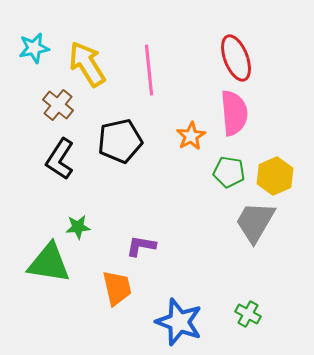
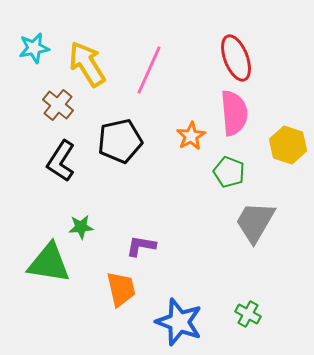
pink line: rotated 30 degrees clockwise
black L-shape: moved 1 px right, 2 px down
green pentagon: rotated 12 degrees clockwise
yellow hexagon: moved 13 px right, 31 px up; rotated 18 degrees counterclockwise
green star: moved 3 px right
orange trapezoid: moved 4 px right, 1 px down
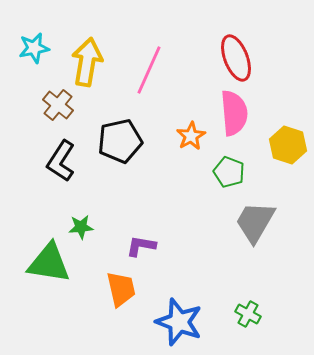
yellow arrow: moved 2 px up; rotated 42 degrees clockwise
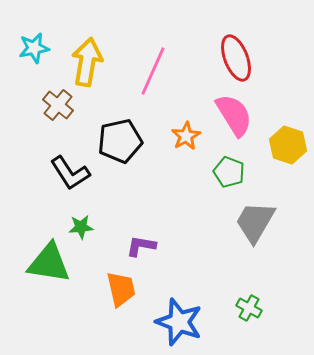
pink line: moved 4 px right, 1 px down
pink semicircle: moved 2 px down; rotated 27 degrees counterclockwise
orange star: moved 5 px left
black L-shape: moved 9 px right, 12 px down; rotated 66 degrees counterclockwise
green cross: moved 1 px right, 6 px up
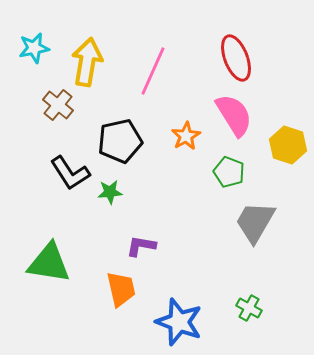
green star: moved 29 px right, 35 px up
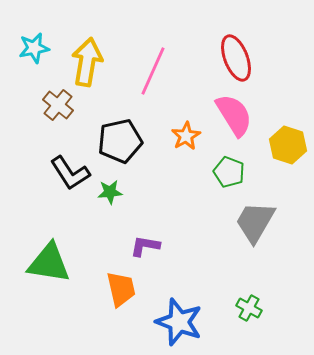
purple L-shape: moved 4 px right
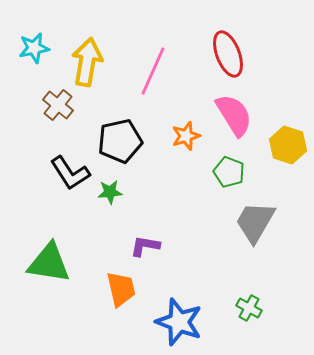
red ellipse: moved 8 px left, 4 px up
orange star: rotated 12 degrees clockwise
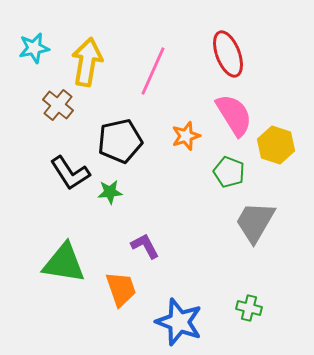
yellow hexagon: moved 12 px left
purple L-shape: rotated 52 degrees clockwise
green triangle: moved 15 px right
orange trapezoid: rotated 6 degrees counterclockwise
green cross: rotated 15 degrees counterclockwise
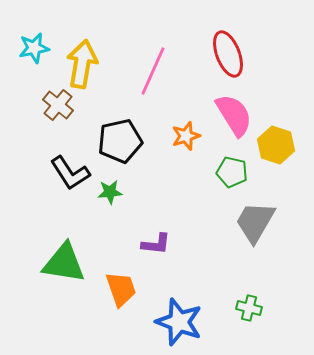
yellow arrow: moved 5 px left, 2 px down
green pentagon: moved 3 px right; rotated 8 degrees counterclockwise
purple L-shape: moved 11 px right, 2 px up; rotated 124 degrees clockwise
